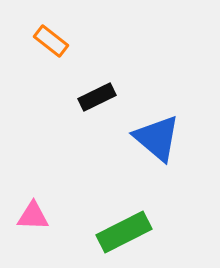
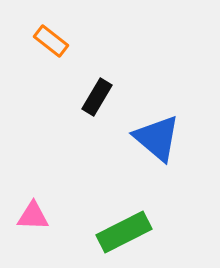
black rectangle: rotated 33 degrees counterclockwise
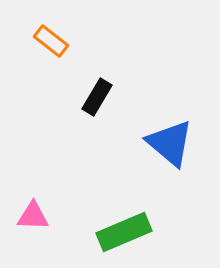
blue triangle: moved 13 px right, 5 px down
green rectangle: rotated 4 degrees clockwise
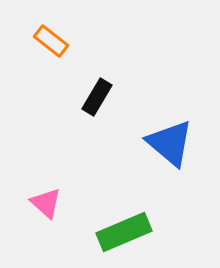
pink triangle: moved 13 px right, 13 px up; rotated 40 degrees clockwise
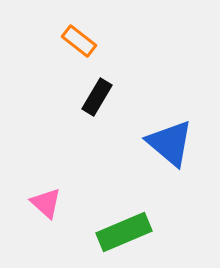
orange rectangle: moved 28 px right
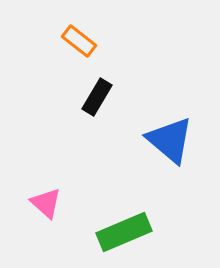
blue triangle: moved 3 px up
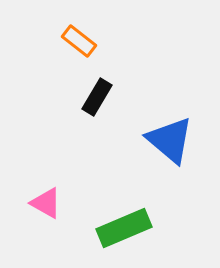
pink triangle: rotated 12 degrees counterclockwise
green rectangle: moved 4 px up
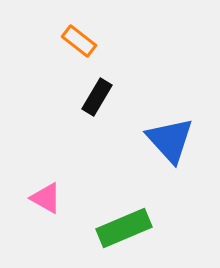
blue triangle: rotated 8 degrees clockwise
pink triangle: moved 5 px up
